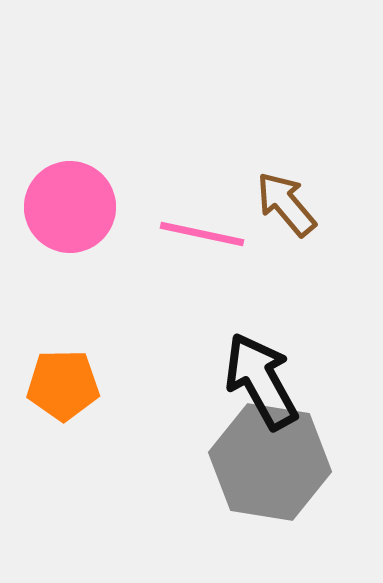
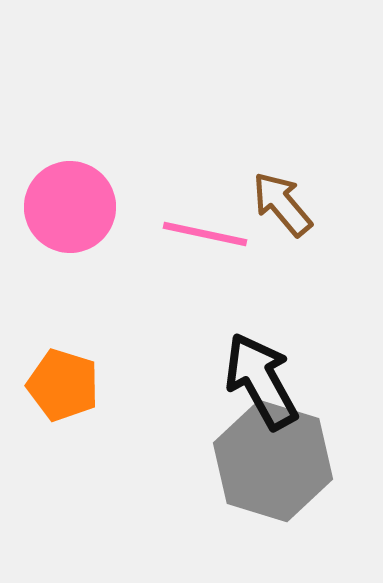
brown arrow: moved 4 px left
pink line: moved 3 px right
orange pentagon: rotated 18 degrees clockwise
gray hexagon: moved 3 px right, 1 px up; rotated 8 degrees clockwise
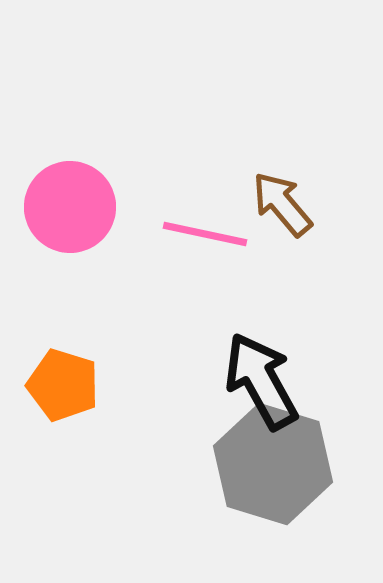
gray hexagon: moved 3 px down
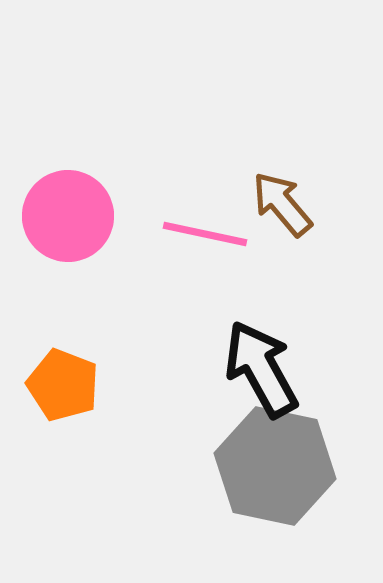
pink circle: moved 2 px left, 9 px down
black arrow: moved 12 px up
orange pentagon: rotated 4 degrees clockwise
gray hexagon: moved 2 px right, 2 px down; rotated 5 degrees counterclockwise
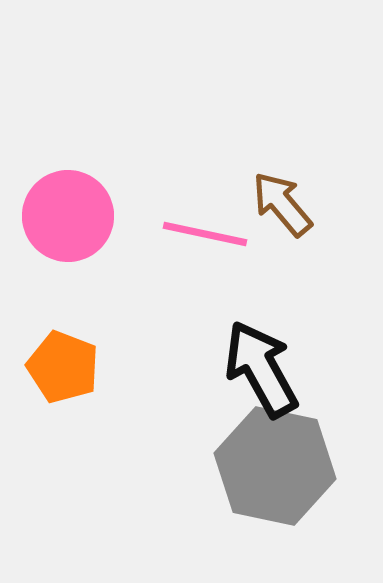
orange pentagon: moved 18 px up
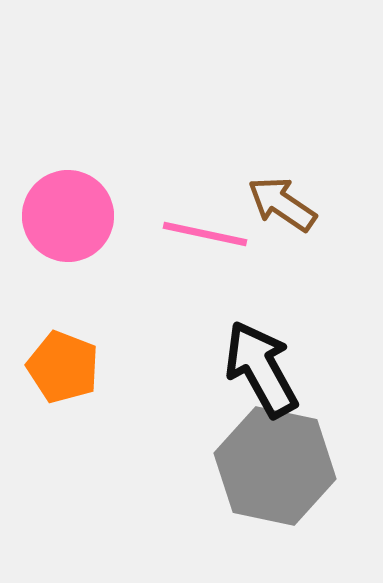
brown arrow: rotated 16 degrees counterclockwise
